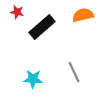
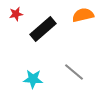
red star: moved 1 px left, 2 px down; rotated 24 degrees counterclockwise
black rectangle: moved 1 px right, 2 px down
gray line: rotated 25 degrees counterclockwise
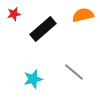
red star: moved 2 px left
cyan star: rotated 18 degrees counterclockwise
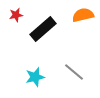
red star: moved 2 px right, 1 px down
cyan star: moved 2 px right, 2 px up
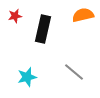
red star: moved 1 px left, 1 px down
black rectangle: rotated 36 degrees counterclockwise
cyan star: moved 8 px left
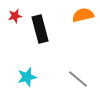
black rectangle: moved 3 px left; rotated 28 degrees counterclockwise
gray line: moved 4 px right, 7 px down
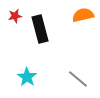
cyan star: rotated 24 degrees counterclockwise
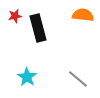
orange semicircle: rotated 20 degrees clockwise
black rectangle: moved 2 px left, 1 px up
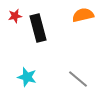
orange semicircle: rotated 20 degrees counterclockwise
cyan star: rotated 18 degrees counterclockwise
